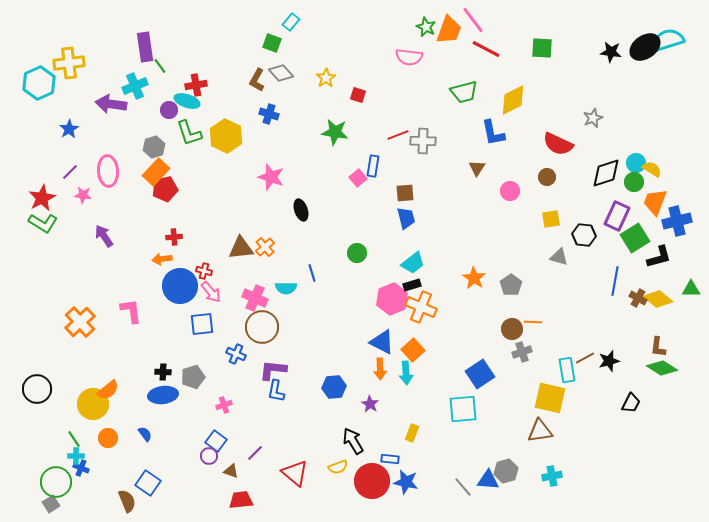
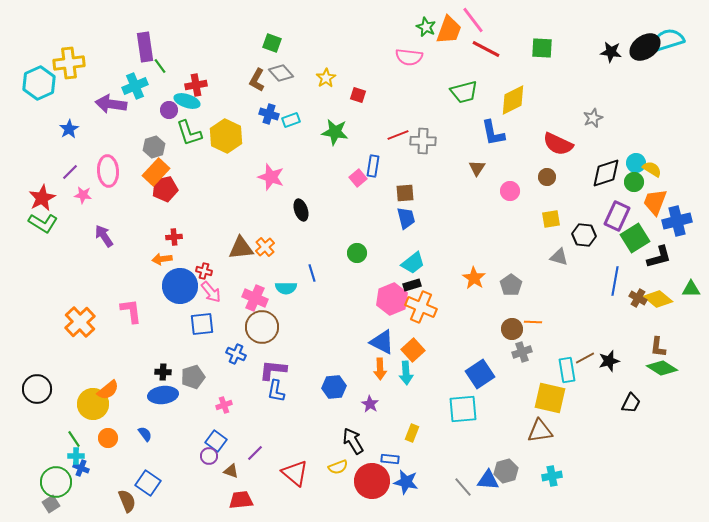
cyan rectangle at (291, 22): moved 98 px down; rotated 30 degrees clockwise
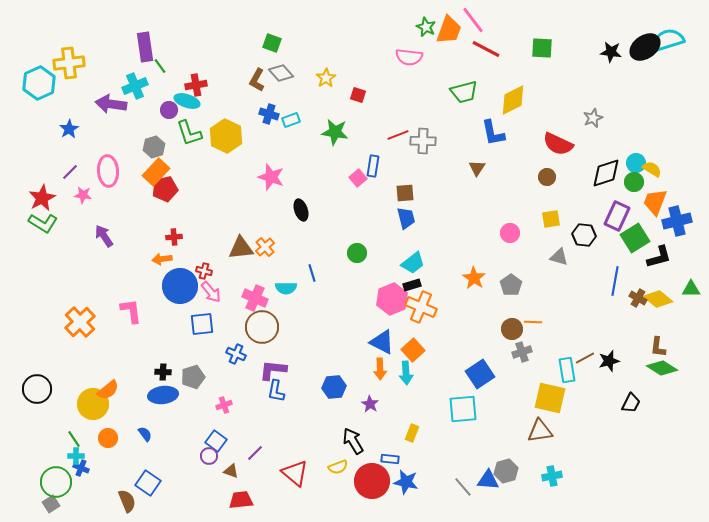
pink circle at (510, 191): moved 42 px down
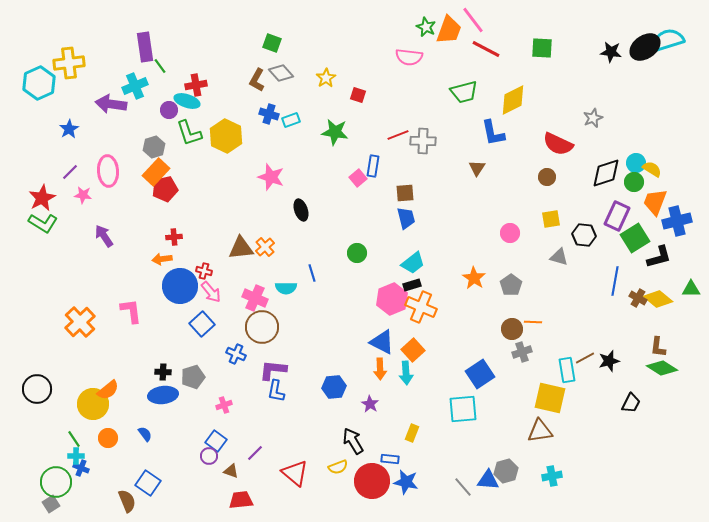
blue square at (202, 324): rotated 35 degrees counterclockwise
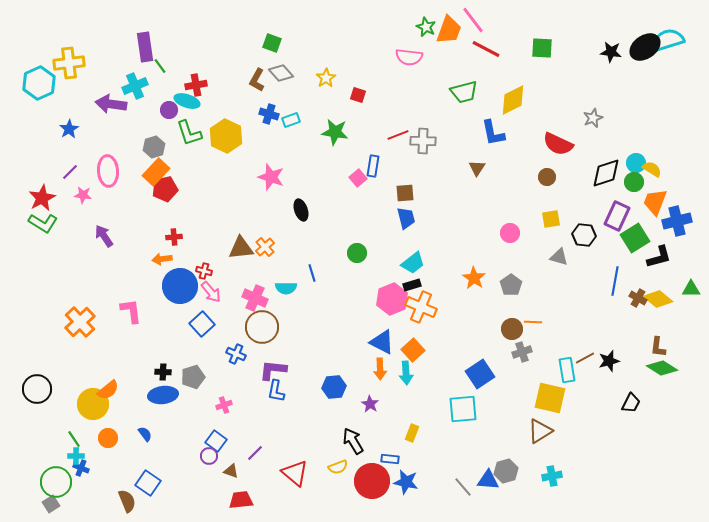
brown triangle at (540, 431): rotated 24 degrees counterclockwise
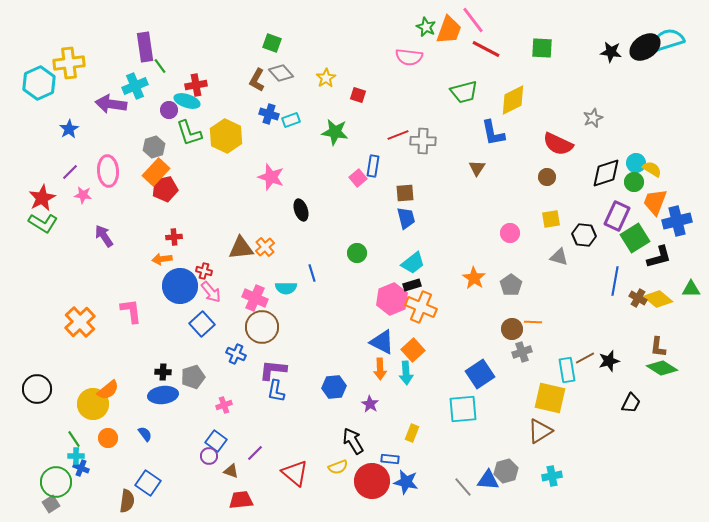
brown semicircle at (127, 501): rotated 30 degrees clockwise
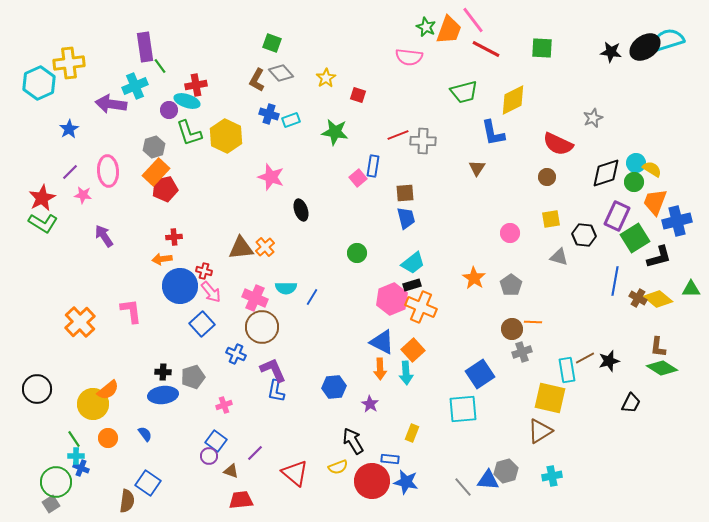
blue line at (312, 273): moved 24 px down; rotated 48 degrees clockwise
purple L-shape at (273, 370): rotated 60 degrees clockwise
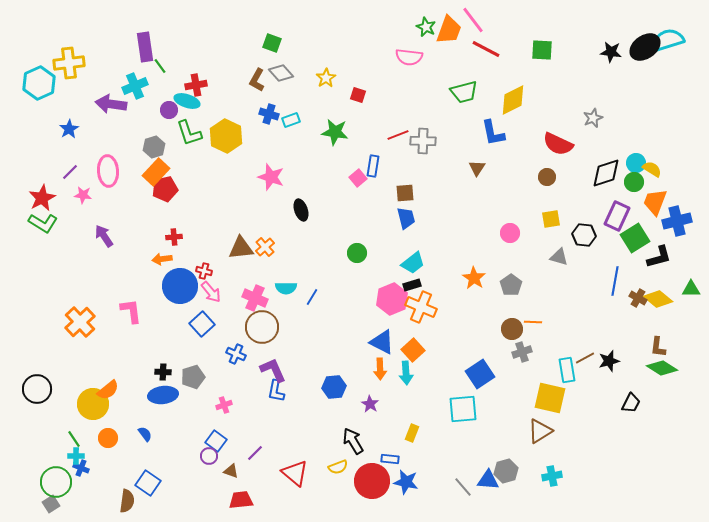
green square at (542, 48): moved 2 px down
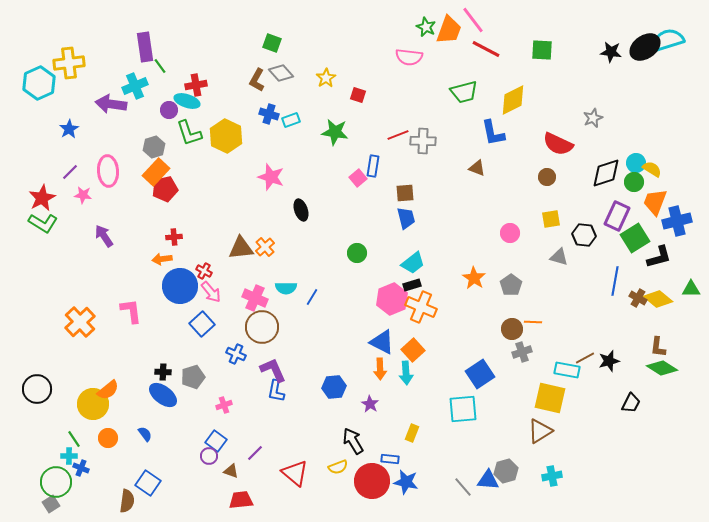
brown triangle at (477, 168): rotated 42 degrees counterclockwise
red cross at (204, 271): rotated 14 degrees clockwise
cyan rectangle at (567, 370): rotated 70 degrees counterclockwise
blue ellipse at (163, 395): rotated 44 degrees clockwise
cyan cross at (76, 456): moved 7 px left
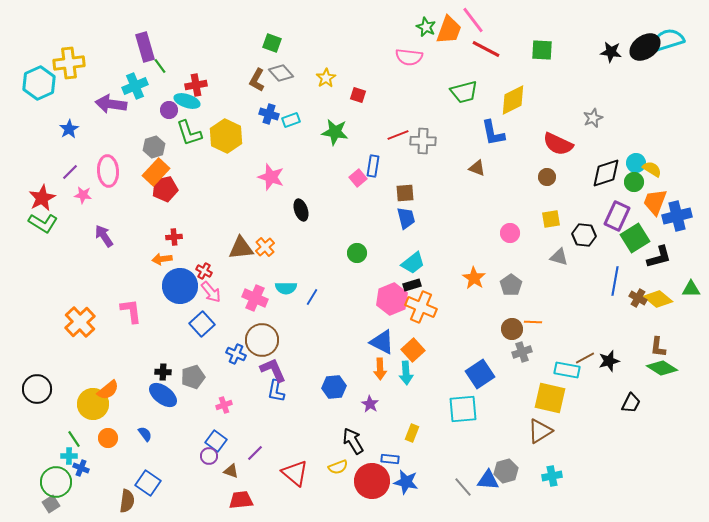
purple rectangle at (145, 47): rotated 8 degrees counterclockwise
blue cross at (677, 221): moved 5 px up
brown circle at (262, 327): moved 13 px down
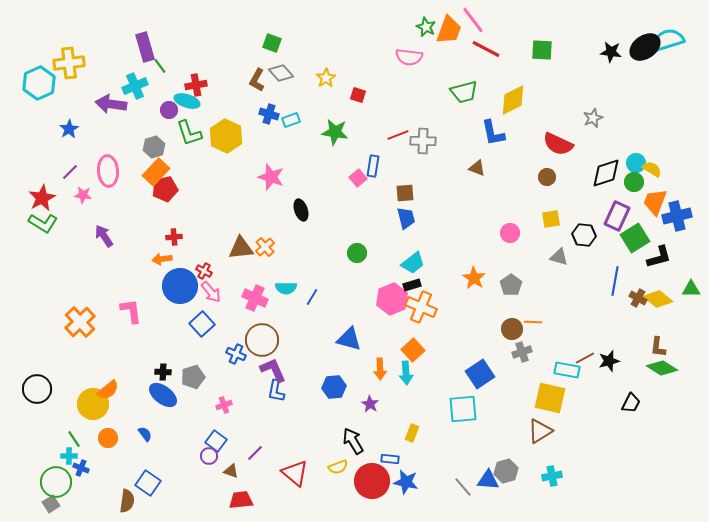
blue triangle at (382, 342): moved 33 px left, 3 px up; rotated 12 degrees counterclockwise
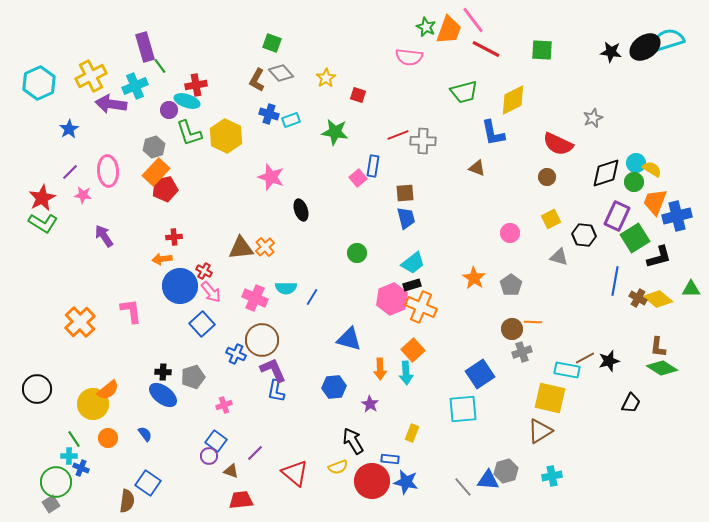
yellow cross at (69, 63): moved 22 px right, 13 px down; rotated 20 degrees counterclockwise
yellow square at (551, 219): rotated 18 degrees counterclockwise
